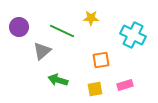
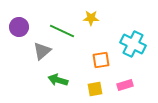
cyan cross: moved 9 px down
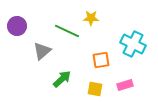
purple circle: moved 2 px left, 1 px up
green line: moved 5 px right
green arrow: moved 4 px right, 1 px up; rotated 120 degrees clockwise
yellow square: rotated 21 degrees clockwise
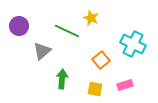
yellow star: rotated 21 degrees clockwise
purple circle: moved 2 px right
orange square: rotated 30 degrees counterclockwise
green arrow: rotated 42 degrees counterclockwise
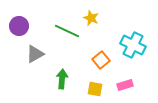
cyan cross: moved 1 px down
gray triangle: moved 7 px left, 3 px down; rotated 12 degrees clockwise
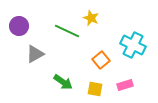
green arrow: moved 1 px right, 3 px down; rotated 120 degrees clockwise
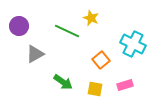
cyan cross: moved 1 px up
